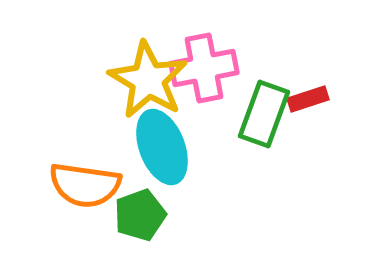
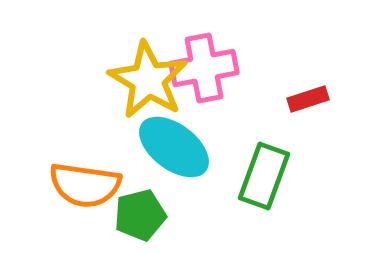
green rectangle: moved 62 px down
cyan ellipse: moved 12 px right; rotated 32 degrees counterclockwise
green pentagon: rotated 6 degrees clockwise
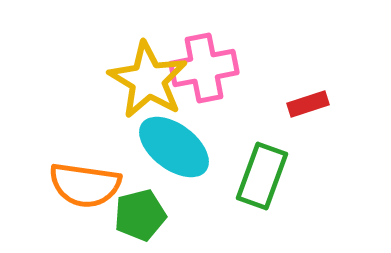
red rectangle: moved 5 px down
green rectangle: moved 2 px left
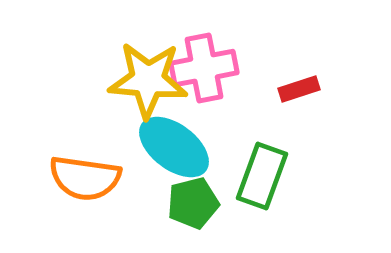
yellow star: rotated 26 degrees counterclockwise
red rectangle: moved 9 px left, 15 px up
orange semicircle: moved 7 px up
green pentagon: moved 53 px right, 12 px up
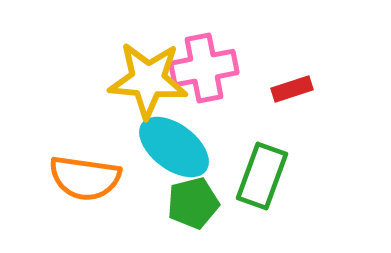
red rectangle: moved 7 px left
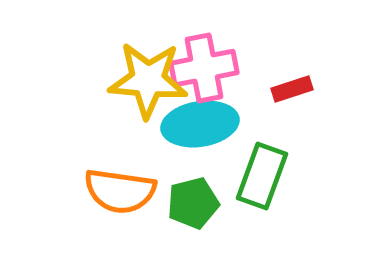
cyan ellipse: moved 26 px right, 23 px up; rotated 46 degrees counterclockwise
orange semicircle: moved 35 px right, 13 px down
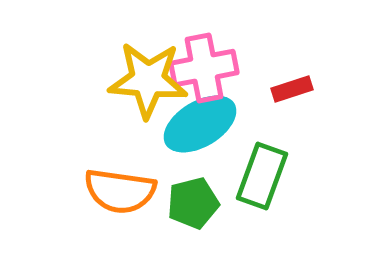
cyan ellipse: rotated 22 degrees counterclockwise
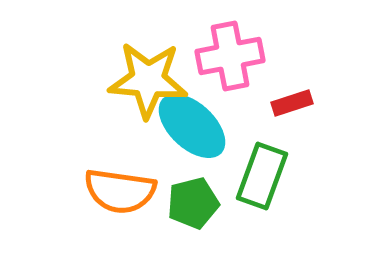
pink cross: moved 26 px right, 12 px up
red rectangle: moved 14 px down
cyan ellipse: moved 8 px left, 2 px down; rotated 74 degrees clockwise
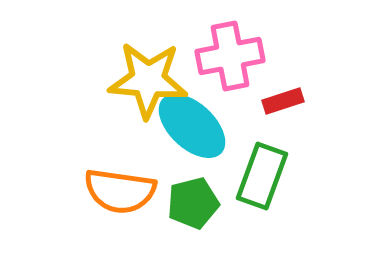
red rectangle: moved 9 px left, 2 px up
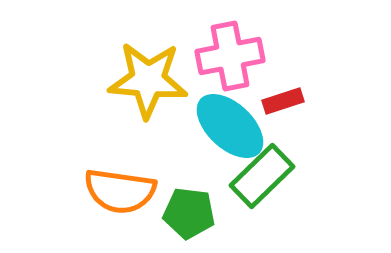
cyan ellipse: moved 38 px right
green rectangle: rotated 26 degrees clockwise
green pentagon: moved 4 px left, 10 px down; rotated 21 degrees clockwise
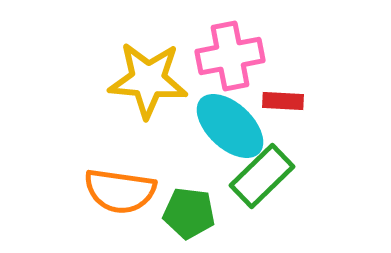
red rectangle: rotated 21 degrees clockwise
